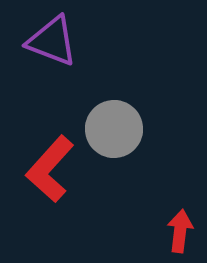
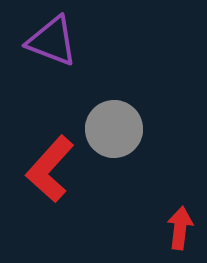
red arrow: moved 3 px up
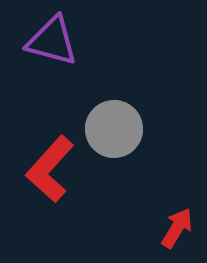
purple triangle: rotated 6 degrees counterclockwise
red arrow: moved 3 px left; rotated 24 degrees clockwise
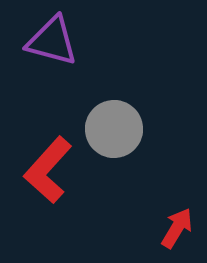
red L-shape: moved 2 px left, 1 px down
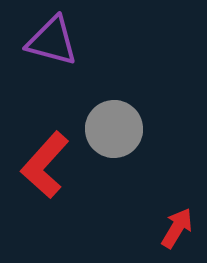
red L-shape: moved 3 px left, 5 px up
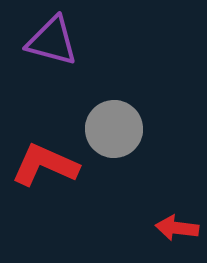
red L-shape: rotated 72 degrees clockwise
red arrow: rotated 114 degrees counterclockwise
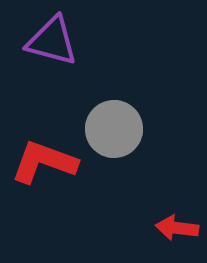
red L-shape: moved 1 px left, 3 px up; rotated 4 degrees counterclockwise
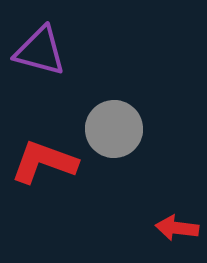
purple triangle: moved 12 px left, 10 px down
